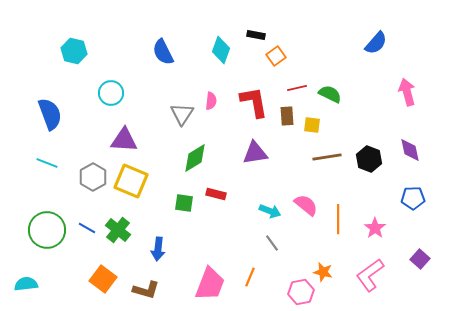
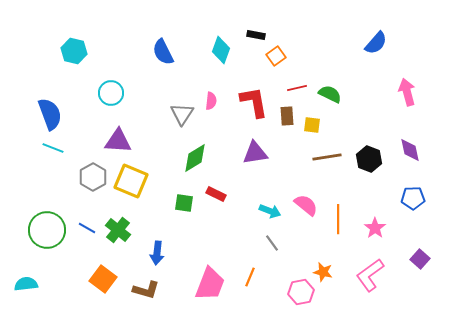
purple triangle at (124, 140): moved 6 px left, 1 px down
cyan line at (47, 163): moved 6 px right, 15 px up
red rectangle at (216, 194): rotated 12 degrees clockwise
blue arrow at (158, 249): moved 1 px left, 4 px down
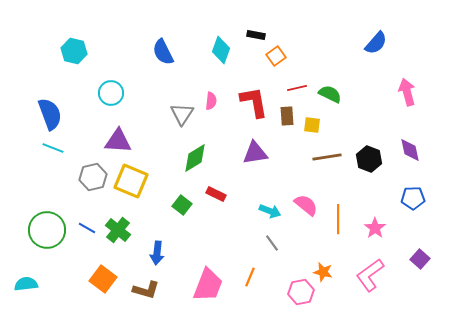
gray hexagon at (93, 177): rotated 16 degrees clockwise
green square at (184, 203): moved 2 px left, 2 px down; rotated 30 degrees clockwise
pink trapezoid at (210, 284): moved 2 px left, 1 px down
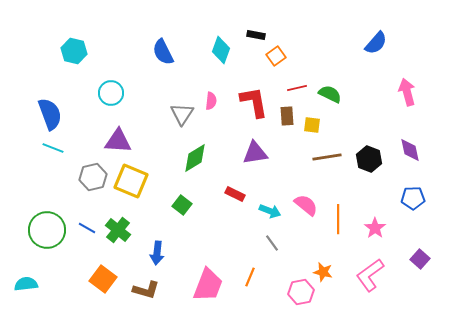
red rectangle at (216, 194): moved 19 px right
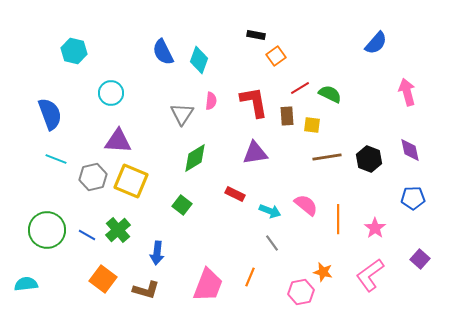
cyan diamond at (221, 50): moved 22 px left, 10 px down
red line at (297, 88): moved 3 px right; rotated 18 degrees counterclockwise
cyan line at (53, 148): moved 3 px right, 11 px down
blue line at (87, 228): moved 7 px down
green cross at (118, 230): rotated 10 degrees clockwise
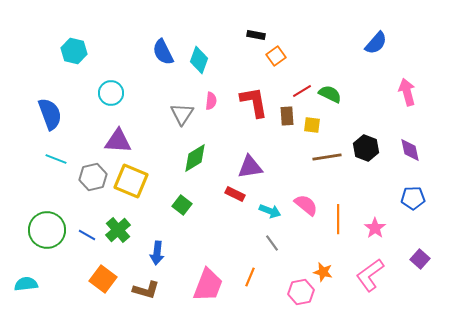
red line at (300, 88): moved 2 px right, 3 px down
purple triangle at (255, 153): moved 5 px left, 14 px down
black hexagon at (369, 159): moved 3 px left, 11 px up
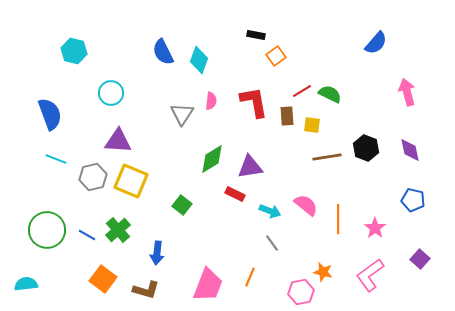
green diamond at (195, 158): moved 17 px right, 1 px down
blue pentagon at (413, 198): moved 2 px down; rotated 15 degrees clockwise
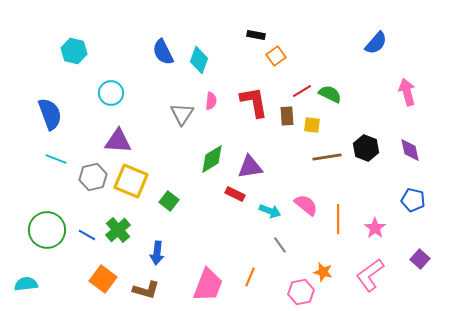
green square at (182, 205): moved 13 px left, 4 px up
gray line at (272, 243): moved 8 px right, 2 px down
